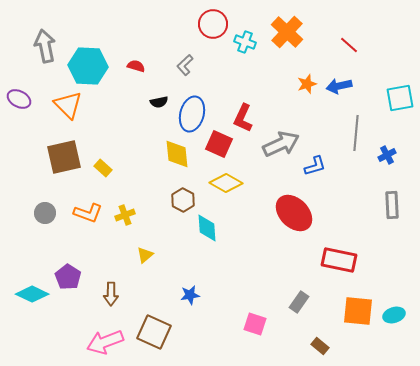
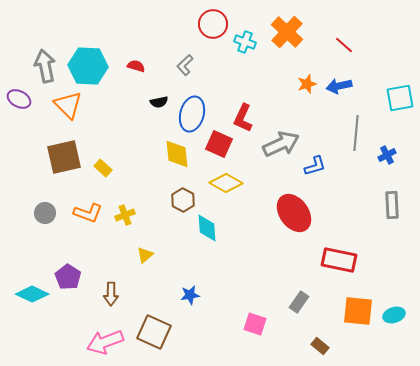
red line at (349, 45): moved 5 px left
gray arrow at (45, 46): moved 20 px down
red ellipse at (294, 213): rotated 9 degrees clockwise
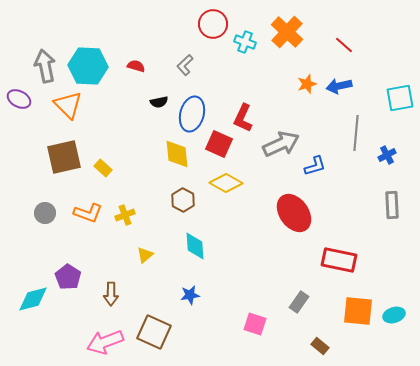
cyan diamond at (207, 228): moved 12 px left, 18 px down
cyan diamond at (32, 294): moved 1 px right, 5 px down; rotated 40 degrees counterclockwise
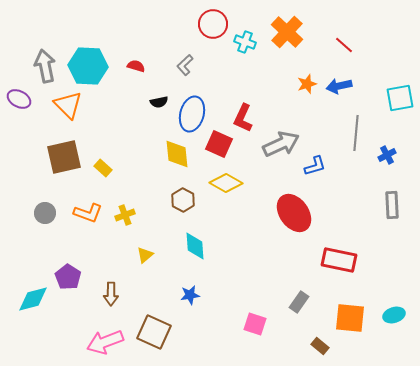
orange square at (358, 311): moved 8 px left, 7 px down
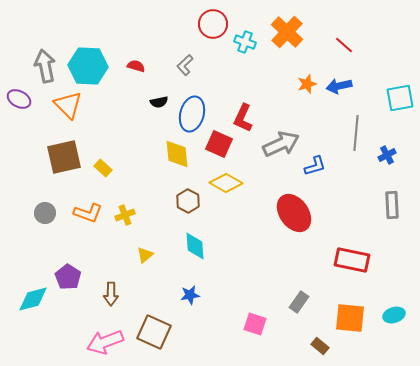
brown hexagon at (183, 200): moved 5 px right, 1 px down
red rectangle at (339, 260): moved 13 px right
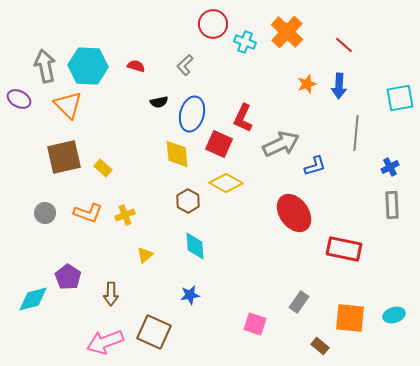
blue arrow at (339, 86): rotated 75 degrees counterclockwise
blue cross at (387, 155): moved 3 px right, 12 px down
red rectangle at (352, 260): moved 8 px left, 11 px up
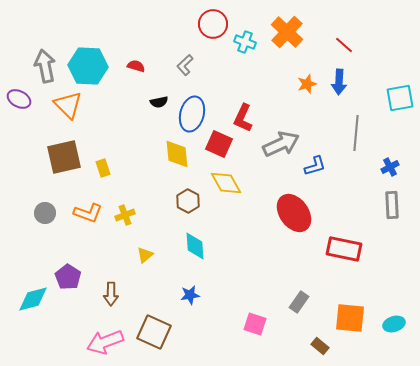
blue arrow at (339, 86): moved 4 px up
yellow rectangle at (103, 168): rotated 30 degrees clockwise
yellow diamond at (226, 183): rotated 32 degrees clockwise
cyan ellipse at (394, 315): moved 9 px down
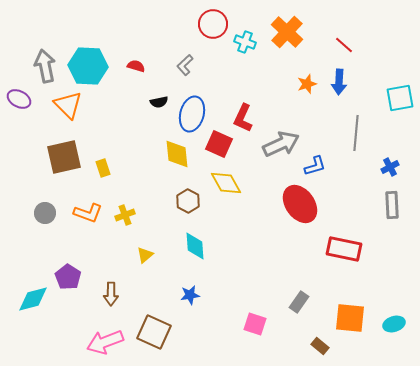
red ellipse at (294, 213): moved 6 px right, 9 px up
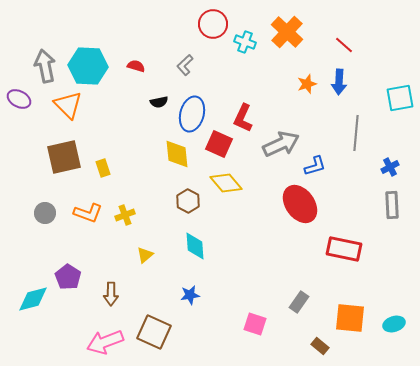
yellow diamond at (226, 183): rotated 12 degrees counterclockwise
